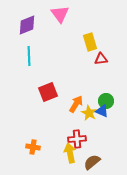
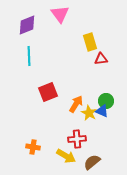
yellow arrow: moved 4 px left, 3 px down; rotated 132 degrees clockwise
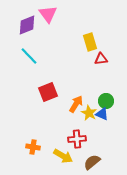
pink triangle: moved 12 px left
cyan line: rotated 42 degrees counterclockwise
blue triangle: moved 3 px down
yellow arrow: moved 3 px left
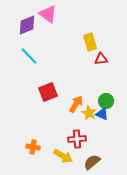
pink triangle: rotated 18 degrees counterclockwise
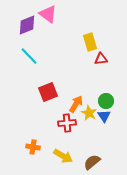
blue triangle: moved 2 px right, 2 px down; rotated 32 degrees clockwise
red cross: moved 10 px left, 16 px up
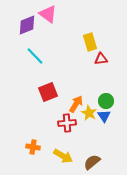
cyan line: moved 6 px right
